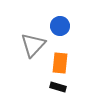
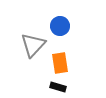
orange rectangle: rotated 15 degrees counterclockwise
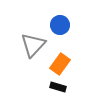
blue circle: moved 1 px up
orange rectangle: moved 1 px down; rotated 45 degrees clockwise
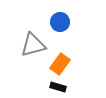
blue circle: moved 3 px up
gray triangle: rotated 32 degrees clockwise
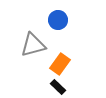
blue circle: moved 2 px left, 2 px up
black rectangle: rotated 28 degrees clockwise
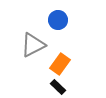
gray triangle: rotated 12 degrees counterclockwise
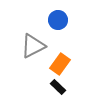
gray triangle: moved 1 px down
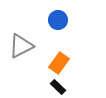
gray triangle: moved 12 px left
orange rectangle: moved 1 px left, 1 px up
